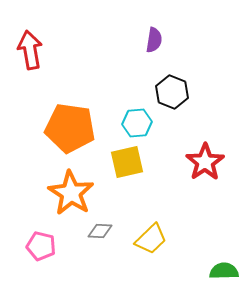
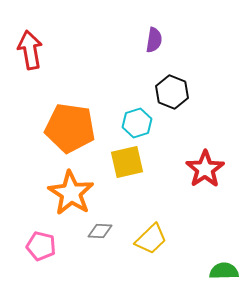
cyan hexagon: rotated 12 degrees counterclockwise
red star: moved 7 px down
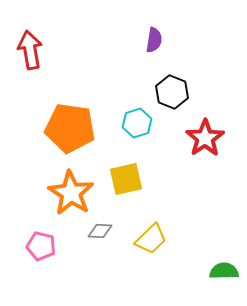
yellow square: moved 1 px left, 17 px down
red star: moved 31 px up
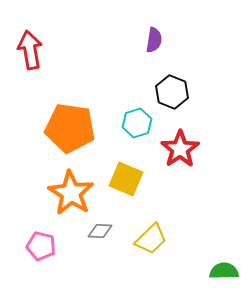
red star: moved 25 px left, 11 px down
yellow square: rotated 36 degrees clockwise
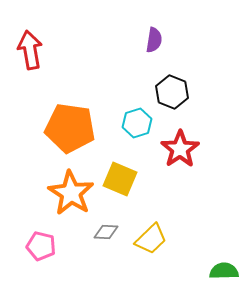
yellow square: moved 6 px left
gray diamond: moved 6 px right, 1 px down
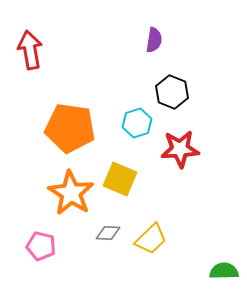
red star: rotated 30 degrees clockwise
gray diamond: moved 2 px right, 1 px down
